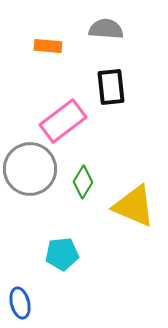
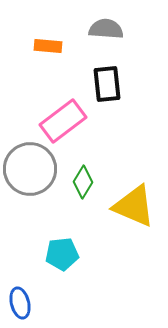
black rectangle: moved 4 px left, 3 px up
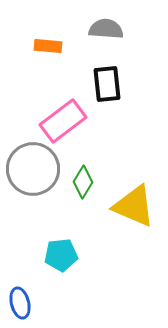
gray circle: moved 3 px right
cyan pentagon: moved 1 px left, 1 px down
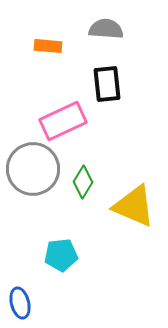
pink rectangle: rotated 12 degrees clockwise
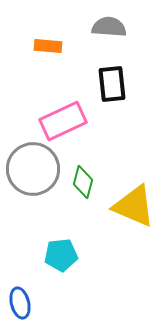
gray semicircle: moved 3 px right, 2 px up
black rectangle: moved 5 px right
green diamond: rotated 16 degrees counterclockwise
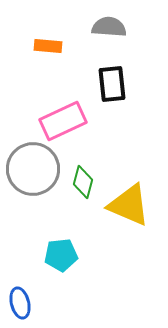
yellow triangle: moved 5 px left, 1 px up
